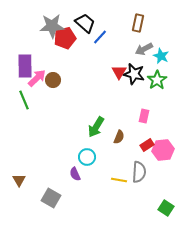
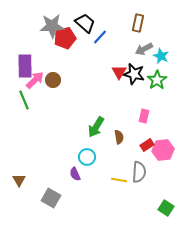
pink arrow: moved 2 px left, 2 px down
brown semicircle: rotated 32 degrees counterclockwise
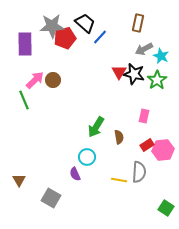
purple rectangle: moved 22 px up
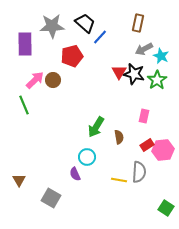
red pentagon: moved 7 px right, 18 px down
green line: moved 5 px down
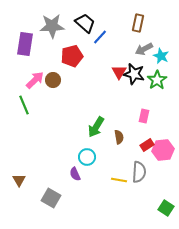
purple rectangle: rotated 10 degrees clockwise
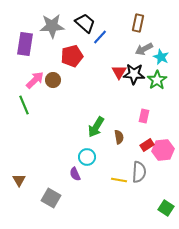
cyan star: moved 1 px down
black star: rotated 10 degrees counterclockwise
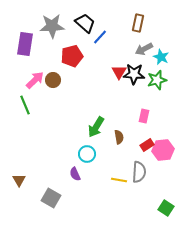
green star: rotated 18 degrees clockwise
green line: moved 1 px right
cyan circle: moved 3 px up
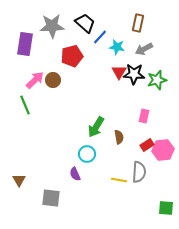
cyan star: moved 44 px left, 10 px up; rotated 14 degrees counterclockwise
gray square: rotated 24 degrees counterclockwise
green square: rotated 28 degrees counterclockwise
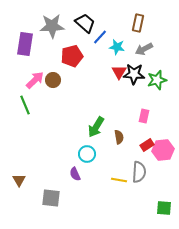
green square: moved 2 px left
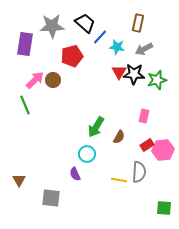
brown semicircle: rotated 40 degrees clockwise
